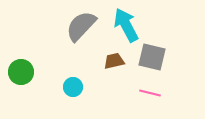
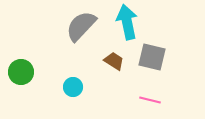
cyan arrow: moved 1 px right, 3 px up; rotated 16 degrees clockwise
brown trapezoid: rotated 45 degrees clockwise
pink line: moved 7 px down
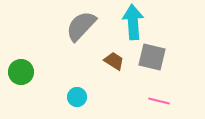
cyan arrow: moved 6 px right; rotated 8 degrees clockwise
cyan circle: moved 4 px right, 10 px down
pink line: moved 9 px right, 1 px down
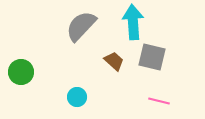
brown trapezoid: rotated 10 degrees clockwise
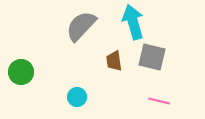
cyan arrow: rotated 12 degrees counterclockwise
brown trapezoid: rotated 140 degrees counterclockwise
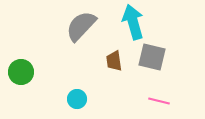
cyan circle: moved 2 px down
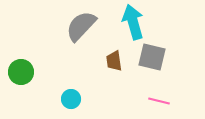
cyan circle: moved 6 px left
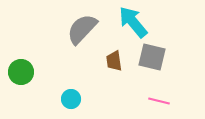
cyan arrow: rotated 24 degrees counterclockwise
gray semicircle: moved 1 px right, 3 px down
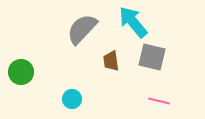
brown trapezoid: moved 3 px left
cyan circle: moved 1 px right
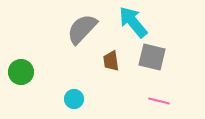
cyan circle: moved 2 px right
